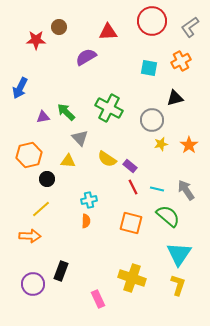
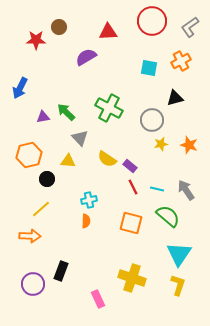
orange star: rotated 18 degrees counterclockwise
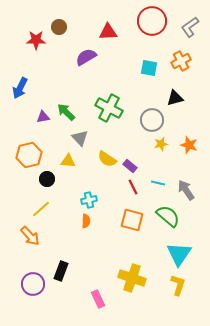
cyan line: moved 1 px right, 6 px up
orange square: moved 1 px right, 3 px up
orange arrow: rotated 45 degrees clockwise
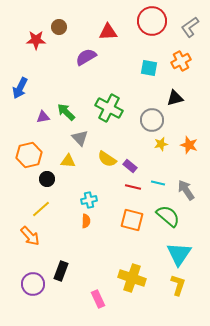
red line: rotated 49 degrees counterclockwise
